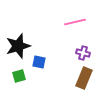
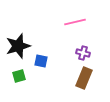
blue square: moved 2 px right, 1 px up
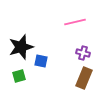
black star: moved 3 px right, 1 px down
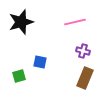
black star: moved 25 px up
purple cross: moved 2 px up
blue square: moved 1 px left, 1 px down
brown rectangle: moved 1 px right
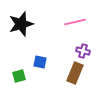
black star: moved 2 px down
brown rectangle: moved 10 px left, 5 px up
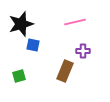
purple cross: rotated 16 degrees counterclockwise
blue square: moved 7 px left, 17 px up
brown rectangle: moved 10 px left, 2 px up
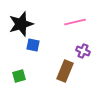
purple cross: rotated 24 degrees clockwise
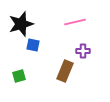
purple cross: rotated 24 degrees counterclockwise
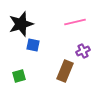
purple cross: rotated 24 degrees counterclockwise
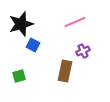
pink line: rotated 10 degrees counterclockwise
blue square: rotated 16 degrees clockwise
brown rectangle: rotated 10 degrees counterclockwise
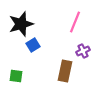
pink line: rotated 45 degrees counterclockwise
blue square: rotated 32 degrees clockwise
green square: moved 3 px left; rotated 24 degrees clockwise
